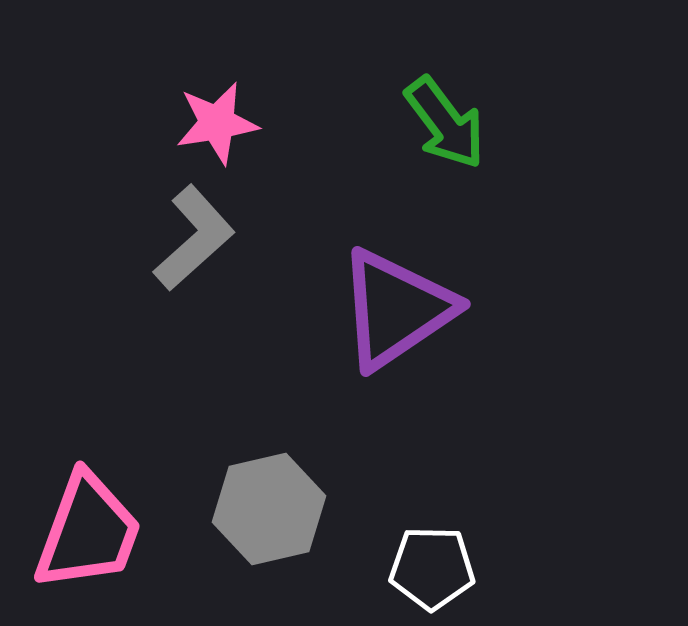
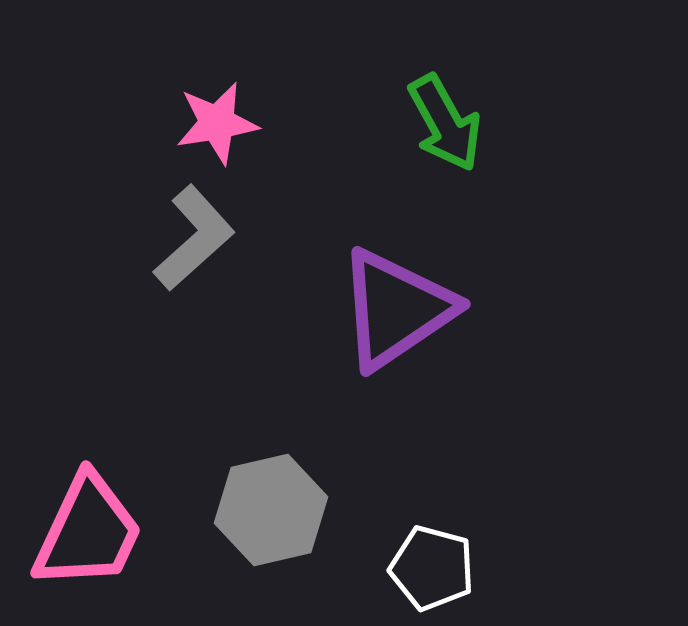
green arrow: rotated 8 degrees clockwise
gray hexagon: moved 2 px right, 1 px down
pink trapezoid: rotated 5 degrees clockwise
white pentagon: rotated 14 degrees clockwise
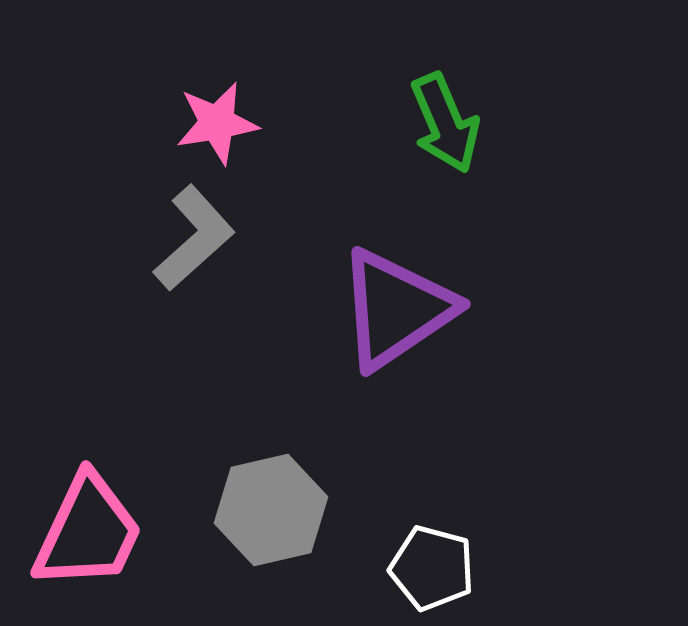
green arrow: rotated 6 degrees clockwise
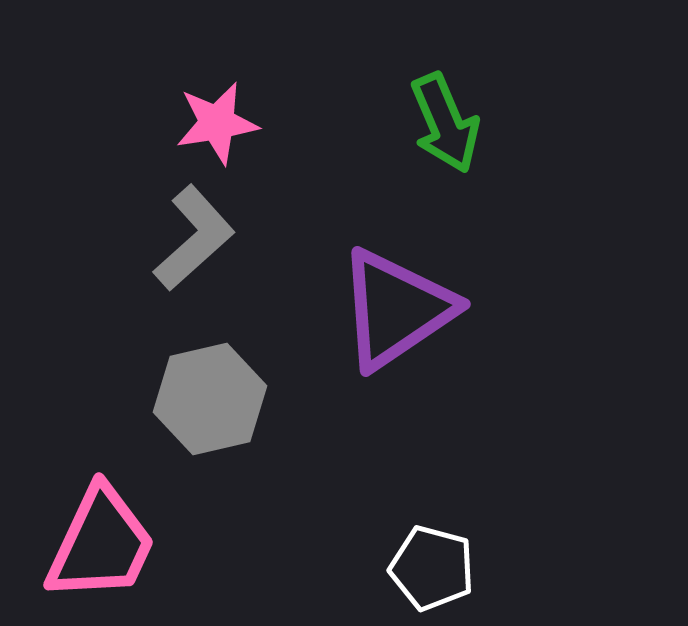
gray hexagon: moved 61 px left, 111 px up
pink trapezoid: moved 13 px right, 12 px down
